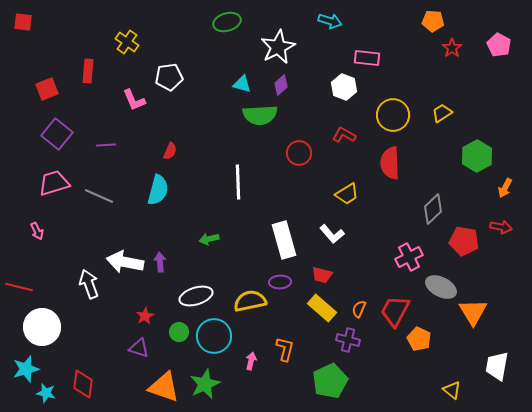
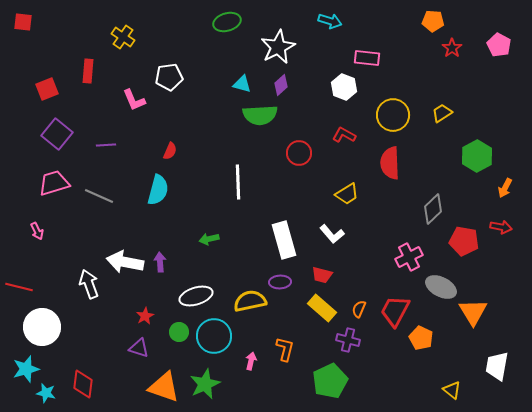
yellow cross at (127, 42): moved 4 px left, 5 px up
orange pentagon at (419, 339): moved 2 px right, 1 px up
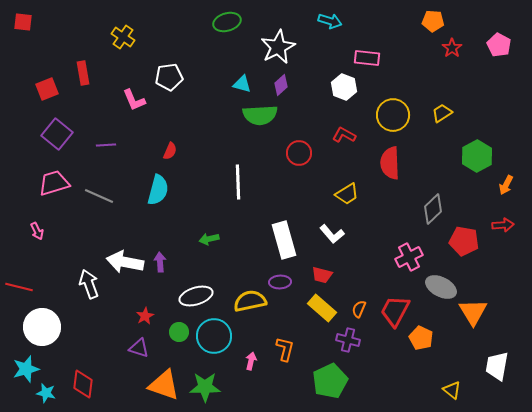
red rectangle at (88, 71): moved 5 px left, 2 px down; rotated 15 degrees counterclockwise
orange arrow at (505, 188): moved 1 px right, 3 px up
red arrow at (501, 227): moved 2 px right, 2 px up; rotated 15 degrees counterclockwise
green star at (205, 384): moved 3 px down; rotated 24 degrees clockwise
orange triangle at (164, 387): moved 2 px up
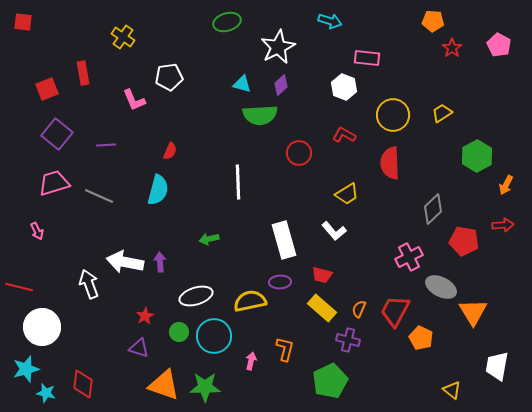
white L-shape at (332, 234): moved 2 px right, 3 px up
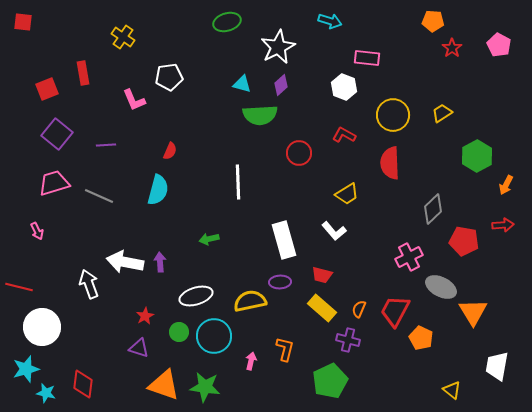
green star at (205, 387): rotated 8 degrees clockwise
